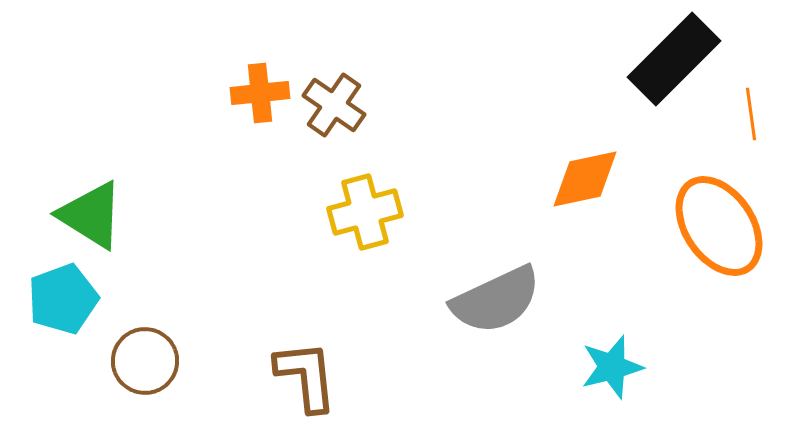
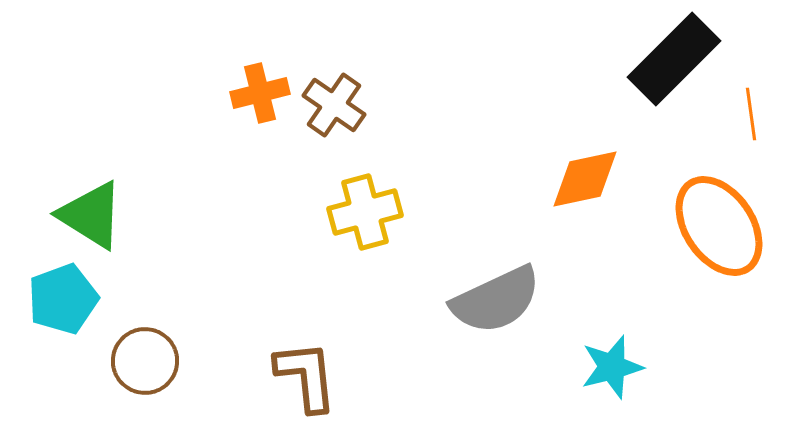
orange cross: rotated 8 degrees counterclockwise
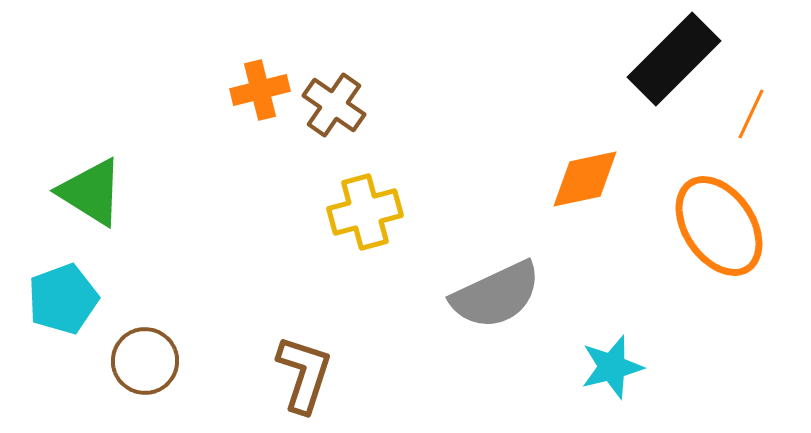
orange cross: moved 3 px up
orange line: rotated 33 degrees clockwise
green triangle: moved 23 px up
gray semicircle: moved 5 px up
brown L-shape: moved 2 px left, 2 px up; rotated 24 degrees clockwise
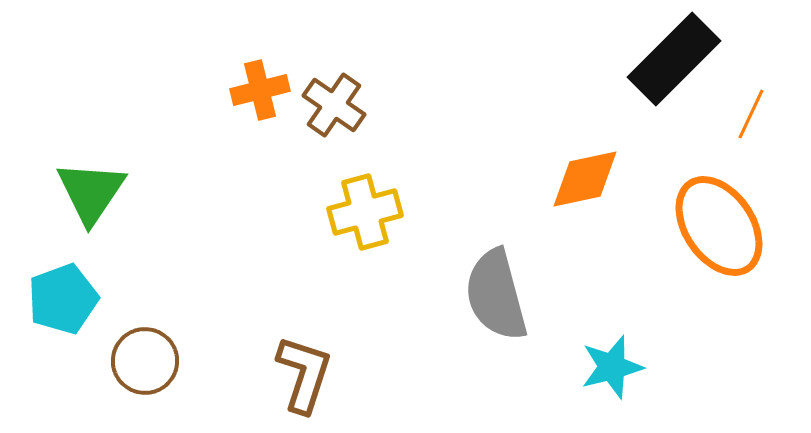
green triangle: rotated 32 degrees clockwise
gray semicircle: rotated 100 degrees clockwise
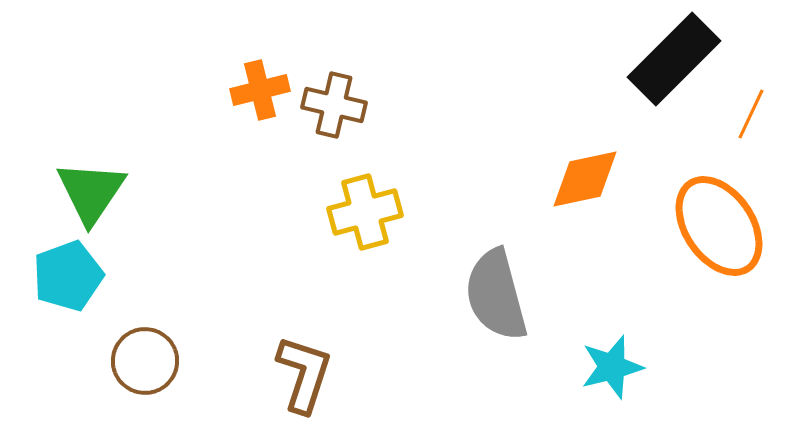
brown cross: rotated 22 degrees counterclockwise
cyan pentagon: moved 5 px right, 23 px up
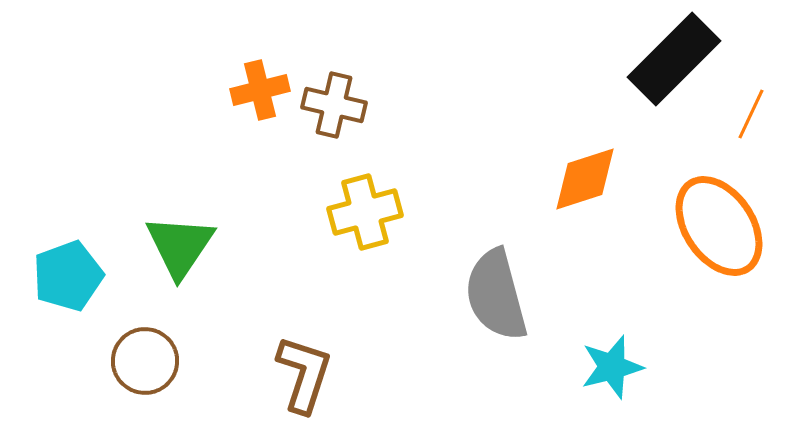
orange diamond: rotated 6 degrees counterclockwise
green triangle: moved 89 px right, 54 px down
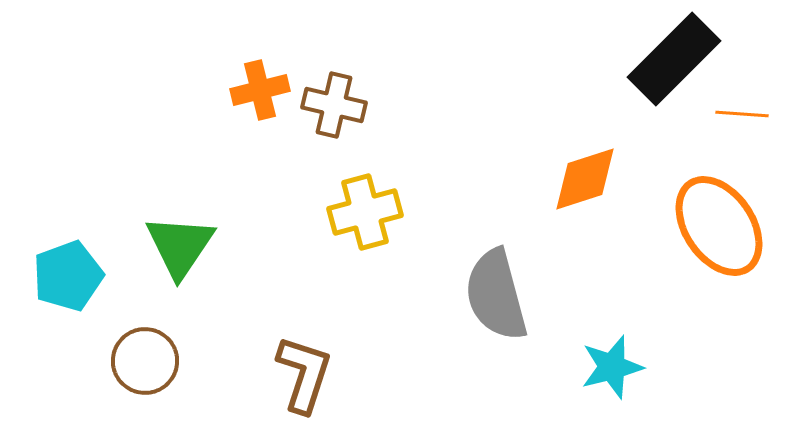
orange line: moved 9 px left; rotated 69 degrees clockwise
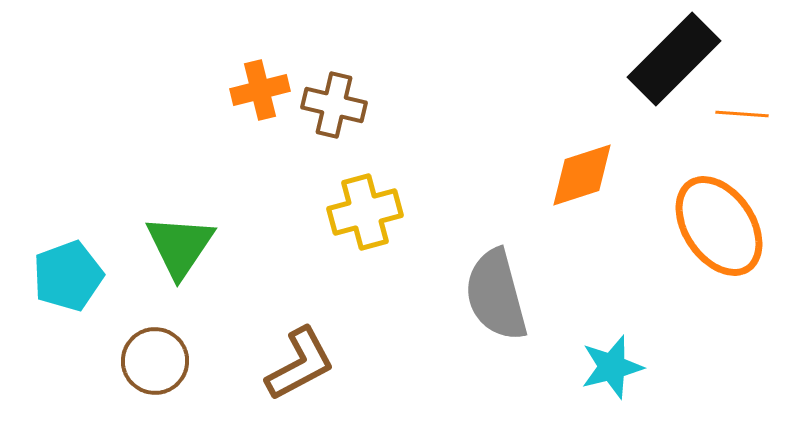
orange diamond: moved 3 px left, 4 px up
brown circle: moved 10 px right
brown L-shape: moved 4 px left, 10 px up; rotated 44 degrees clockwise
